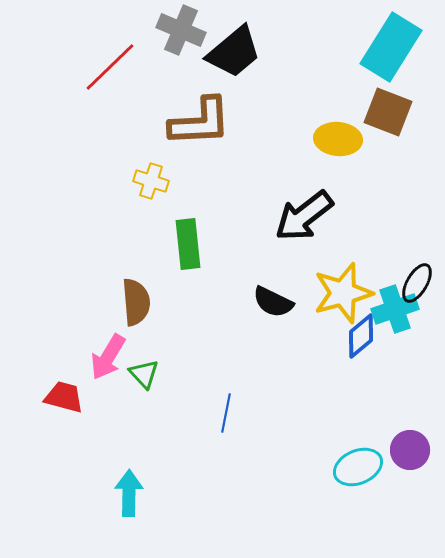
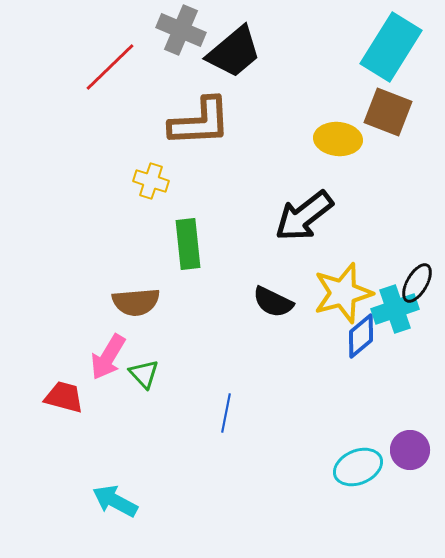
brown semicircle: rotated 90 degrees clockwise
cyan arrow: moved 14 px left, 8 px down; rotated 63 degrees counterclockwise
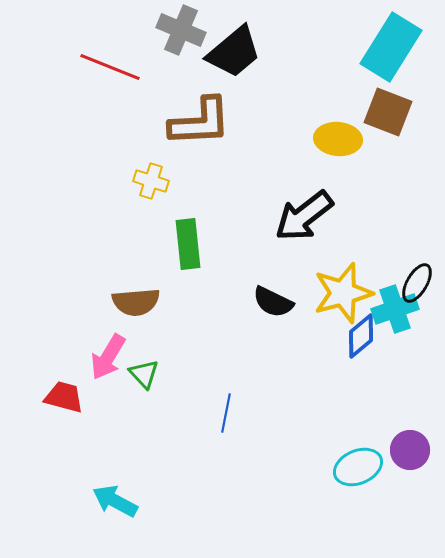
red line: rotated 66 degrees clockwise
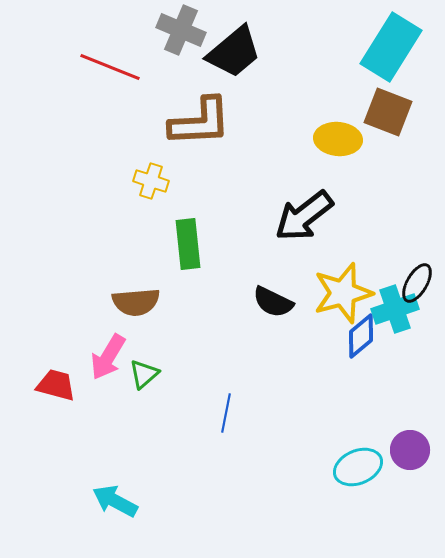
green triangle: rotated 32 degrees clockwise
red trapezoid: moved 8 px left, 12 px up
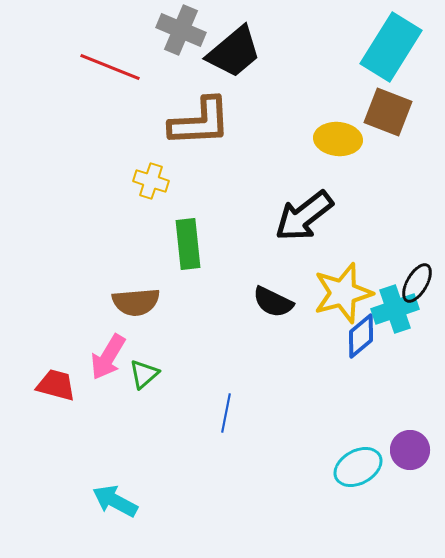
cyan ellipse: rotated 6 degrees counterclockwise
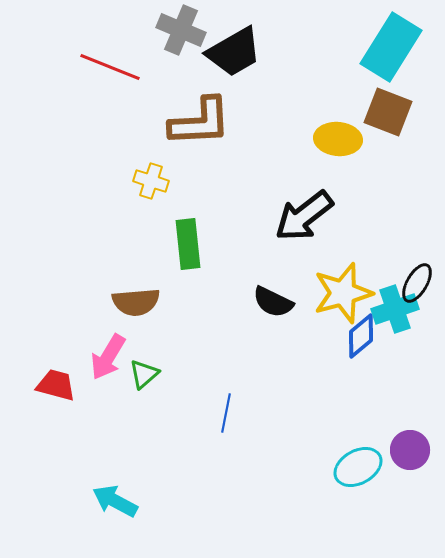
black trapezoid: rotated 10 degrees clockwise
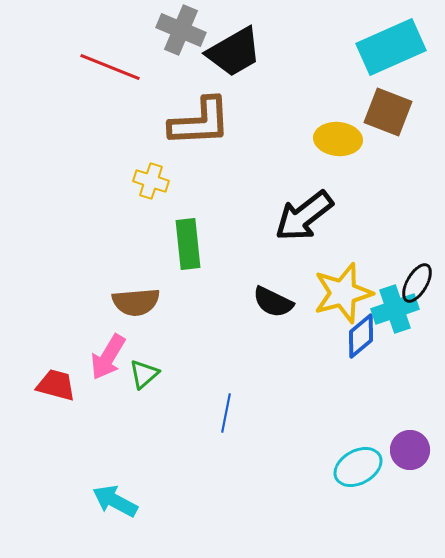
cyan rectangle: rotated 34 degrees clockwise
